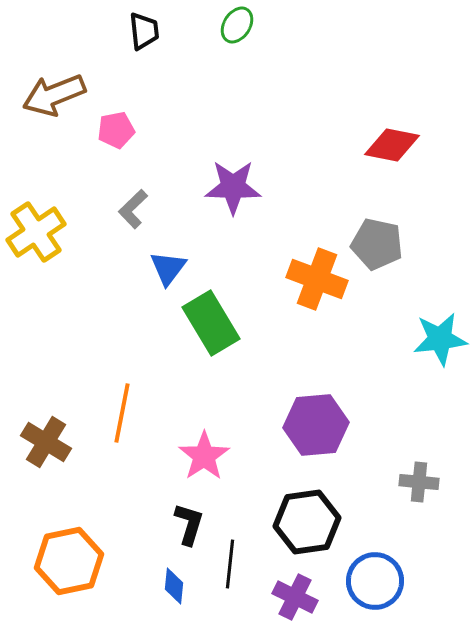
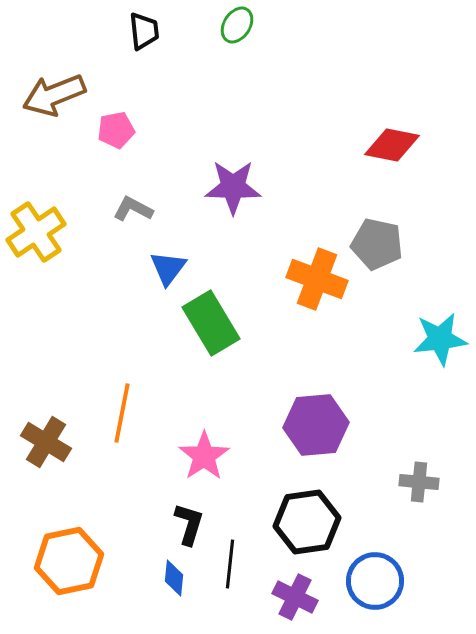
gray L-shape: rotated 72 degrees clockwise
blue diamond: moved 8 px up
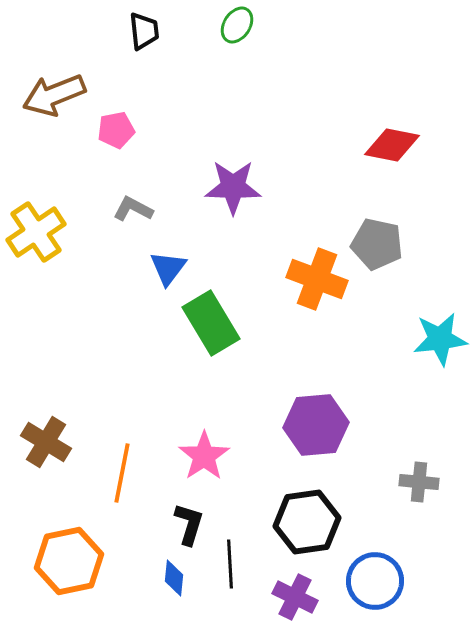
orange line: moved 60 px down
black line: rotated 9 degrees counterclockwise
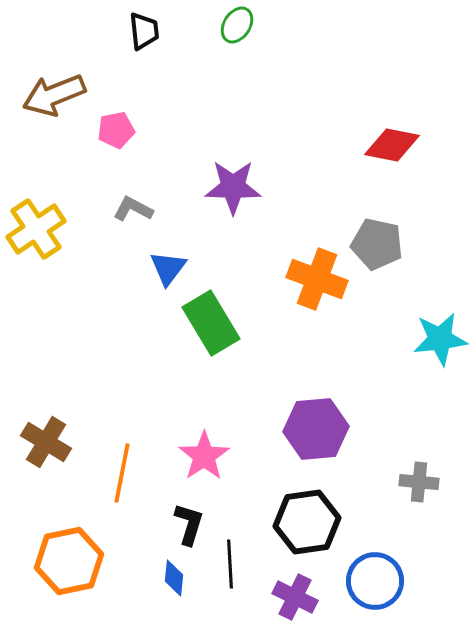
yellow cross: moved 3 px up
purple hexagon: moved 4 px down
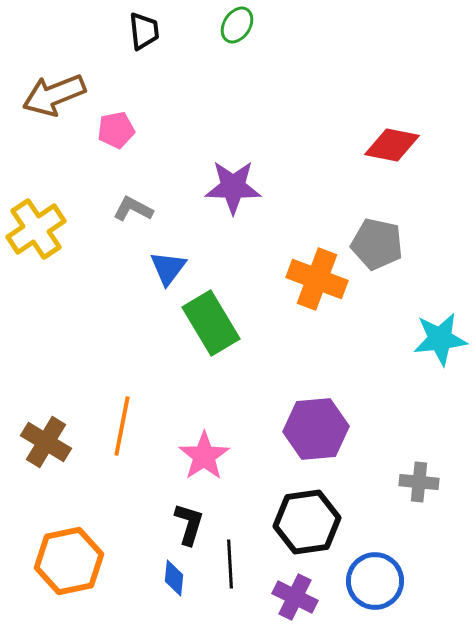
orange line: moved 47 px up
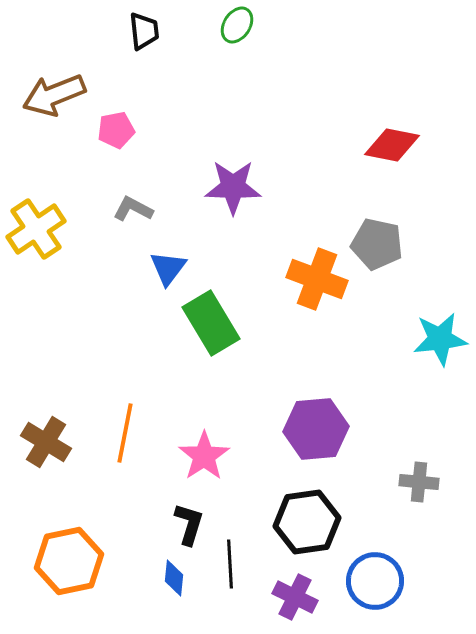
orange line: moved 3 px right, 7 px down
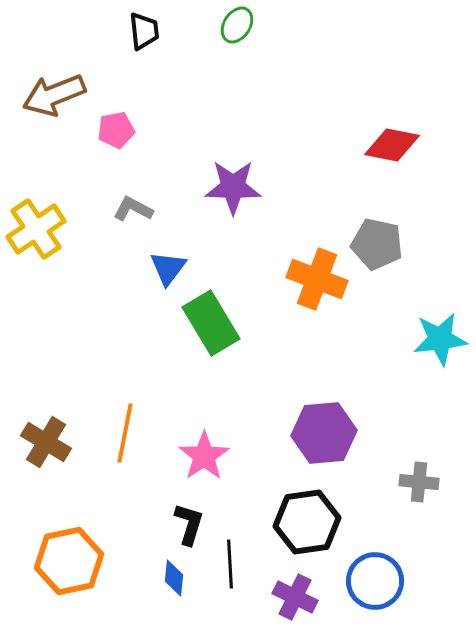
purple hexagon: moved 8 px right, 4 px down
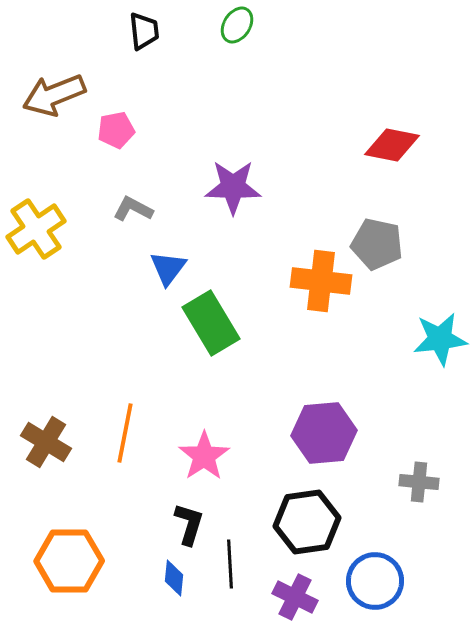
orange cross: moved 4 px right, 2 px down; rotated 14 degrees counterclockwise
orange hexagon: rotated 12 degrees clockwise
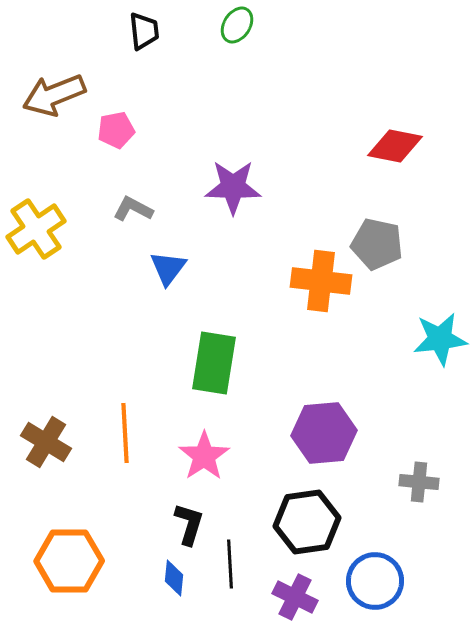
red diamond: moved 3 px right, 1 px down
green rectangle: moved 3 px right, 40 px down; rotated 40 degrees clockwise
orange line: rotated 14 degrees counterclockwise
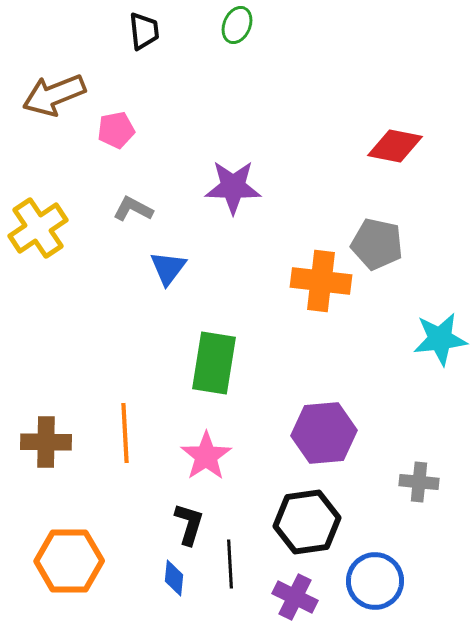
green ellipse: rotated 9 degrees counterclockwise
yellow cross: moved 2 px right, 1 px up
brown cross: rotated 30 degrees counterclockwise
pink star: moved 2 px right
